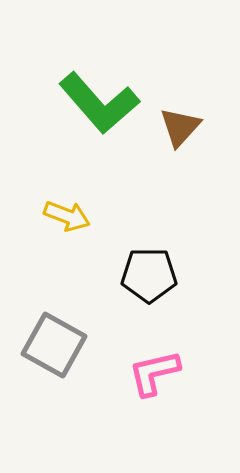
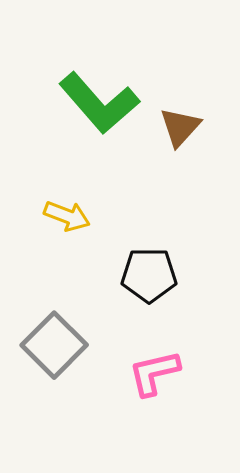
gray square: rotated 16 degrees clockwise
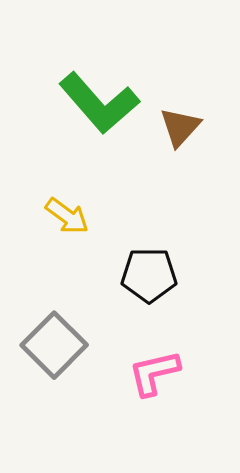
yellow arrow: rotated 15 degrees clockwise
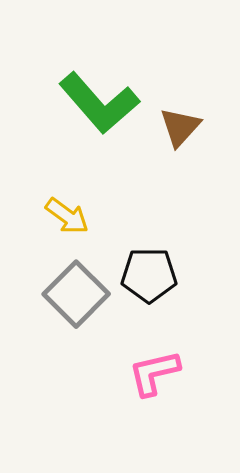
gray square: moved 22 px right, 51 px up
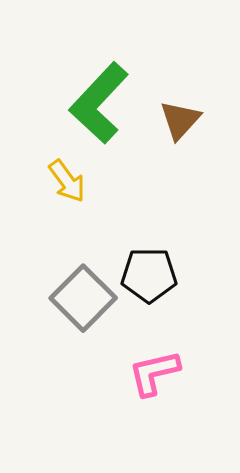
green L-shape: rotated 84 degrees clockwise
brown triangle: moved 7 px up
yellow arrow: moved 35 px up; rotated 18 degrees clockwise
gray square: moved 7 px right, 4 px down
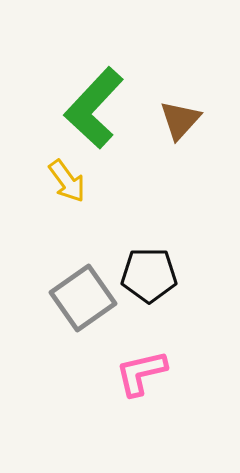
green L-shape: moved 5 px left, 5 px down
gray square: rotated 10 degrees clockwise
pink L-shape: moved 13 px left
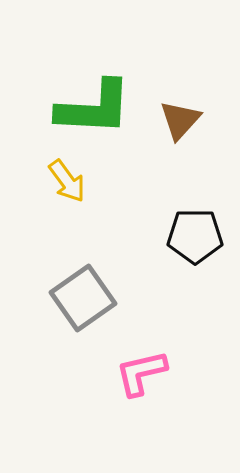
green L-shape: rotated 130 degrees counterclockwise
black pentagon: moved 46 px right, 39 px up
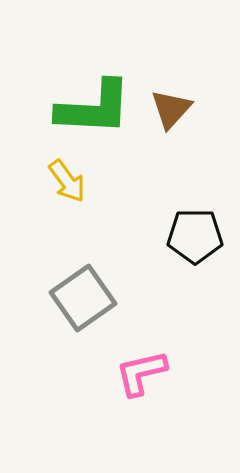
brown triangle: moved 9 px left, 11 px up
